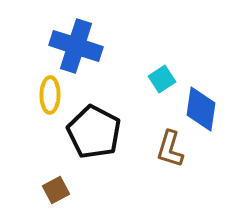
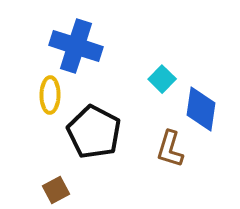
cyan square: rotated 12 degrees counterclockwise
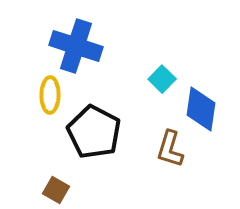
brown square: rotated 32 degrees counterclockwise
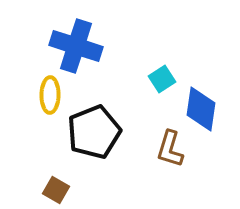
cyan square: rotated 12 degrees clockwise
black pentagon: rotated 22 degrees clockwise
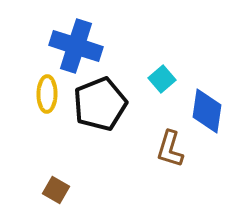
cyan square: rotated 8 degrees counterclockwise
yellow ellipse: moved 3 px left, 1 px up
blue diamond: moved 6 px right, 2 px down
black pentagon: moved 6 px right, 28 px up
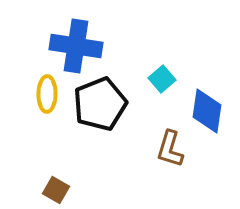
blue cross: rotated 9 degrees counterclockwise
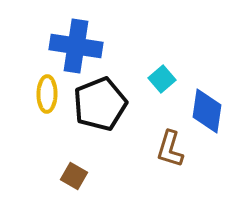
brown square: moved 18 px right, 14 px up
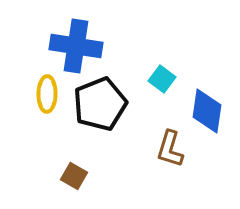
cyan square: rotated 12 degrees counterclockwise
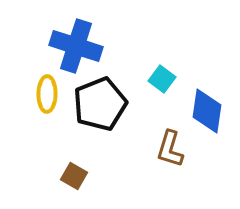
blue cross: rotated 9 degrees clockwise
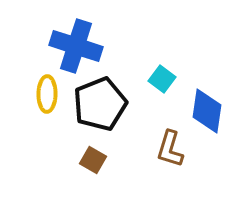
brown square: moved 19 px right, 16 px up
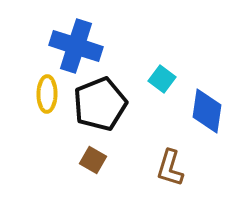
brown L-shape: moved 19 px down
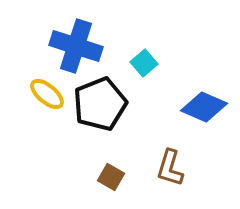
cyan square: moved 18 px left, 16 px up; rotated 12 degrees clockwise
yellow ellipse: rotated 51 degrees counterclockwise
blue diamond: moved 3 px left, 4 px up; rotated 75 degrees counterclockwise
brown square: moved 18 px right, 17 px down
